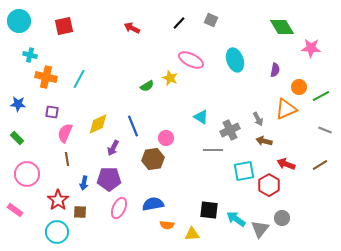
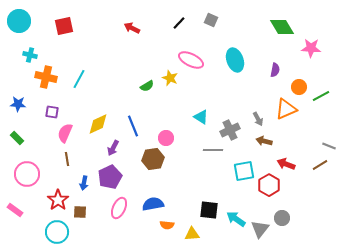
gray line at (325, 130): moved 4 px right, 16 px down
purple pentagon at (109, 179): moved 1 px right, 2 px up; rotated 25 degrees counterclockwise
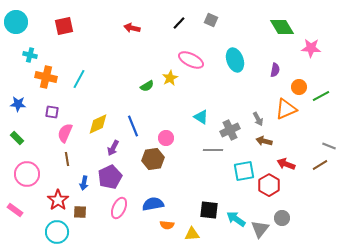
cyan circle at (19, 21): moved 3 px left, 1 px down
red arrow at (132, 28): rotated 14 degrees counterclockwise
yellow star at (170, 78): rotated 21 degrees clockwise
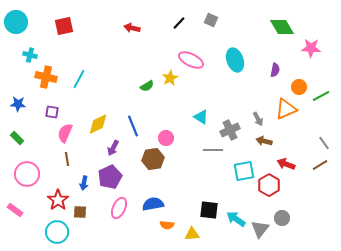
gray line at (329, 146): moved 5 px left, 3 px up; rotated 32 degrees clockwise
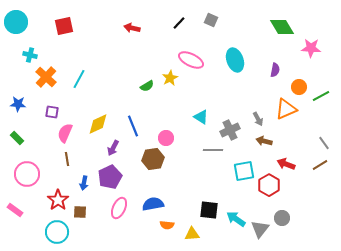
orange cross at (46, 77): rotated 30 degrees clockwise
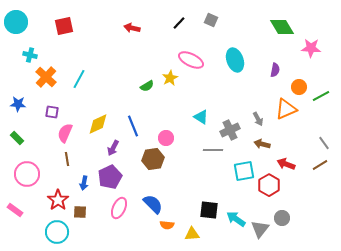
brown arrow at (264, 141): moved 2 px left, 3 px down
blue semicircle at (153, 204): rotated 55 degrees clockwise
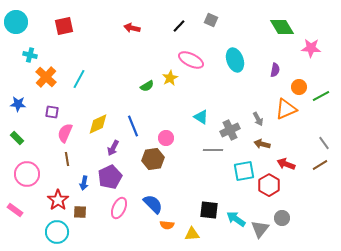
black line at (179, 23): moved 3 px down
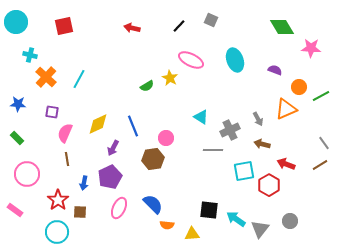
purple semicircle at (275, 70): rotated 80 degrees counterclockwise
yellow star at (170, 78): rotated 14 degrees counterclockwise
gray circle at (282, 218): moved 8 px right, 3 px down
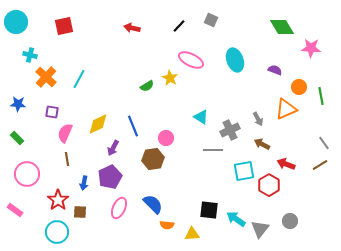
green line at (321, 96): rotated 72 degrees counterclockwise
brown arrow at (262, 144): rotated 14 degrees clockwise
